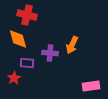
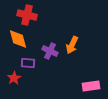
purple cross: moved 2 px up; rotated 21 degrees clockwise
purple rectangle: moved 1 px right
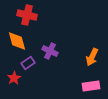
orange diamond: moved 1 px left, 2 px down
orange arrow: moved 20 px right, 12 px down
purple rectangle: rotated 40 degrees counterclockwise
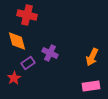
purple cross: moved 2 px down
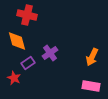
purple cross: rotated 28 degrees clockwise
red star: rotated 16 degrees counterclockwise
pink rectangle: rotated 18 degrees clockwise
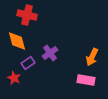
pink rectangle: moved 5 px left, 6 px up
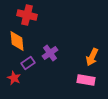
orange diamond: rotated 10 degrees clockwise
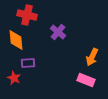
orange diamond: moved 1 px left, 1 px up
purple cross: moved 8 px right, 21 px up; rotated 14 degrees counterclockwise
purple rectangle: rotated 32 degrees clockwise
pink rectangle: rotated 12 degrees clockwise
